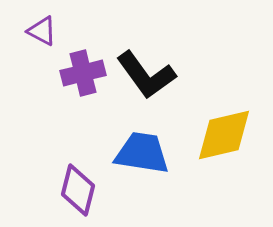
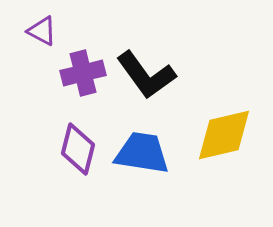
purple diamond: moved 41 px up
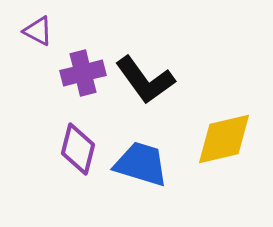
purple triangle: moved 4 px left
black L-shape: moved 1 px left, 5 px down
yellow diamond: moved 4 px down
blue trapezoid: moved 1 px left, 11 px down; rotated 8 degrees clockwise
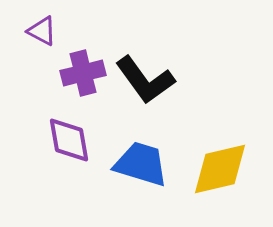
purple triangle: moved 4 px right
yellow diamond: moved 4 px left, 30 px down
purple diamond: moved 9 px left, 9 px up; rotated 24 degrees counterclockwise
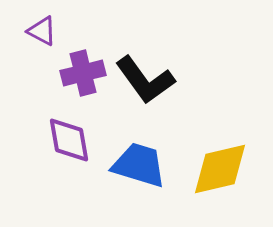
blue trapezoid: moved 2 px left, 1 px down
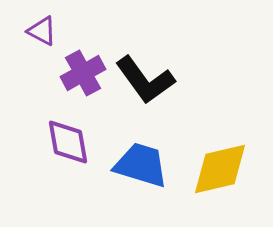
purple cross: rotated 15 degrees counterclockwise
purple diamond: moved 1 px left, 2 px down
blue trapezoid: moved 2 px right
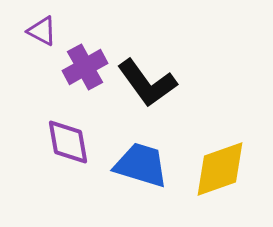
purple cross: moved 2 px right, 6 px up
black L-shape: moved 2 px right, 3 px down
yellow diamond: rotated 6 degrees counterclockwise
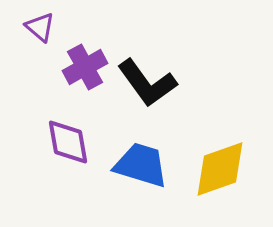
purple triangle: moved 2 px left, 4 px up; rotated 12 degrees clockwise
